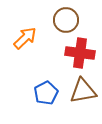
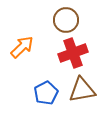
orange arrow: moved 3 px left, 9 px down
red cross: moved 7 px left; rotated 28 degrees counterclockwise
brown triangle: moved 1 px left, 1 px up
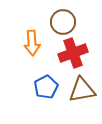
brown circle: moved 3 px left, 2 px down
orange arrow: moved 10 px right, 4 px up; rotated 130 degrees clockwise
blue pentagon: moved 6 px up
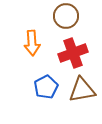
brown circle: moved 3 px right, 6 px up
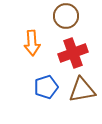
blue pentagon: rotated 10 degrees clockwise
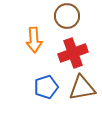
brown circle: moved 1 px right
orange arrow: moved 2 px right, 3 px up
brown triangle: moved 2 px up
